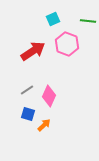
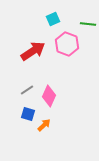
green line: moved 3 px down
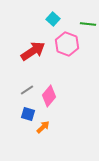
cyan square: rotated 24 degrees counterclockwise
pink diamond: rotated 15 degrees clockwise
orange arrow: moved 1 px left, 2 px down
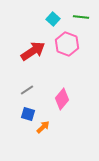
green line: moved 7 px left, 7 px up
pink diamond: moved 13 px right, 3 px down
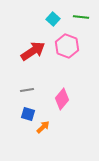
pink hexagon: moved 2 px down
gray line: rotated 24 degrees clockwise
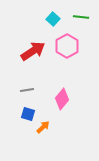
pink hexagon: rotated 10 degrees clockwise
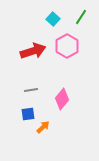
green line: rotated 63 degrees counterclockwise
red arrow: rotated 15 degrees clockwise
gray line: moved 4 px right
blue square: rotated 24 degrees counterclockwise
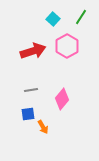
orange arrow: rotated 104 degrees clockwise
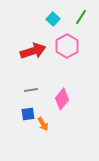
orange arrow: moved 3 px up
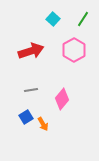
green line: moved 2 px right, 2 px down
pink hexagon: moved 7 px right, 4 px down
red arrow: moved 2 px left
blue square: moved 2 px left, 3 px down; rotated 24 degrees counterclockwise
